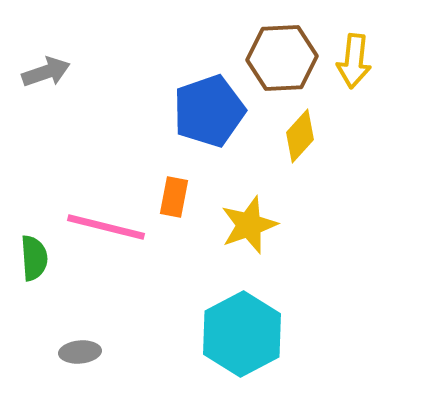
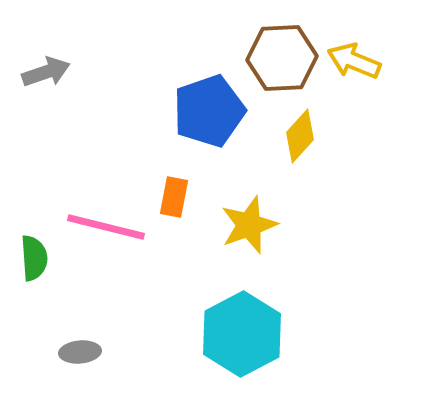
yellow arrow: rotated 106 degrees clockwise
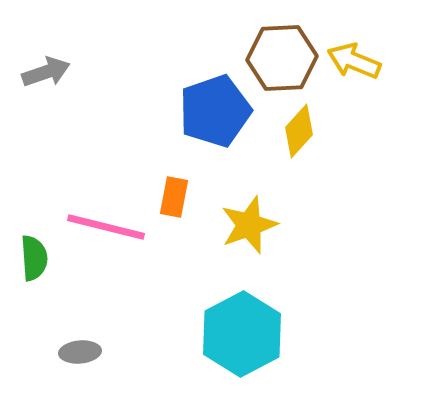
blue pentagon: moved 6 px right
yellow diamond: moved 1 px left, 5 px up
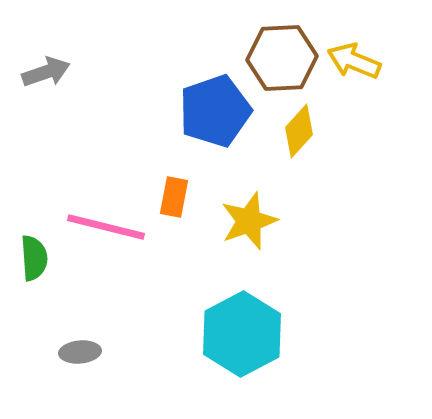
yellow star: moved 4 px up
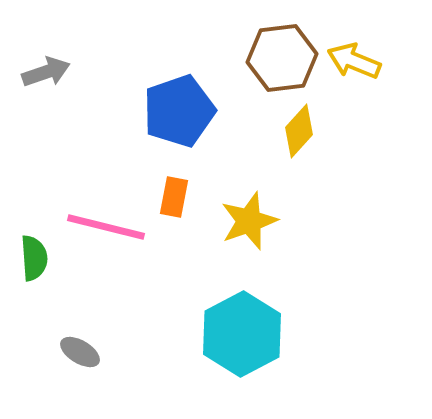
brown hexagon: rotated 4 degrees counterclockwise
blue pentagon: moved 36 px left
gray ellipse: rotated 36 degrees clockwise
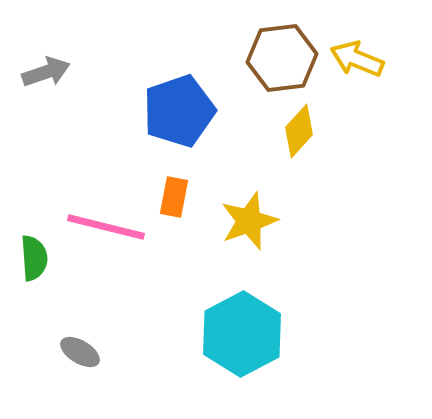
yellow arrow: moved 3 px right, 2 px up
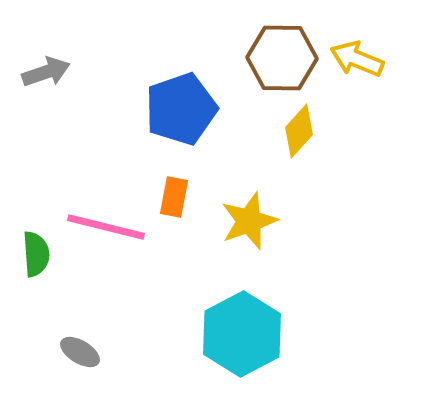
brown hexagon: rotated 8 degrees clockwise
blue pentagon: moved 2 px right, 2 px up
green semicircle: moved 2 px right, 4 px up
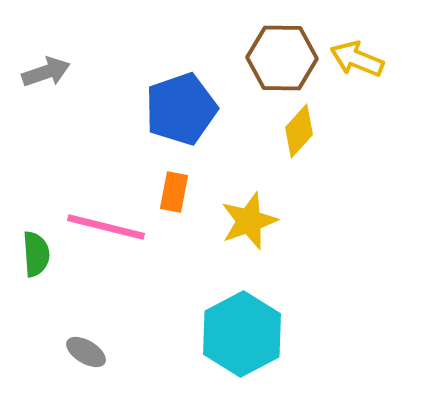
orange rectangle: moved 5 px up
gray ellipse: moved 6 px right
